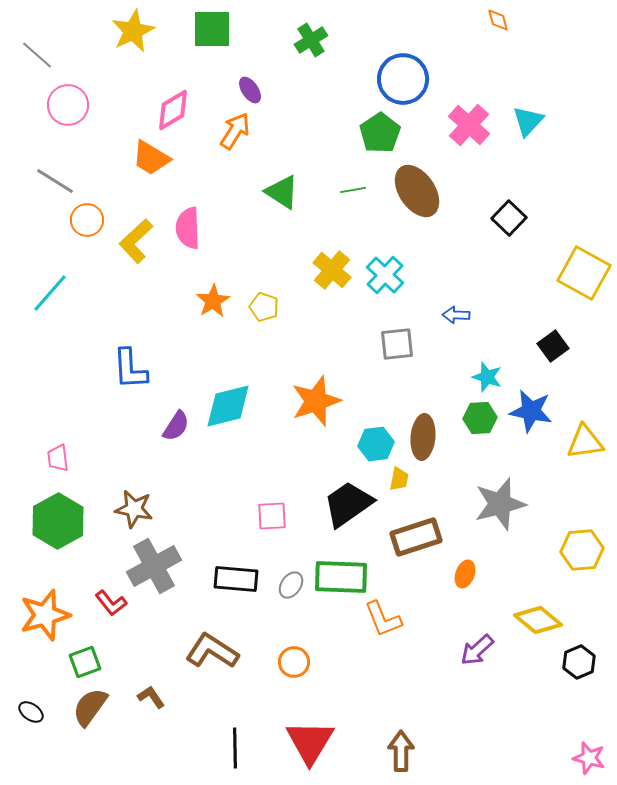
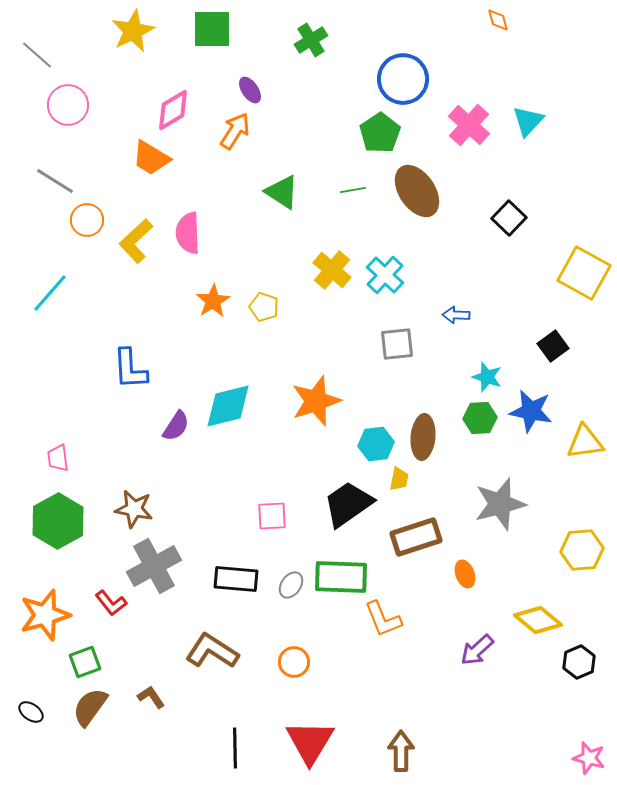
pink semicircle at (188, 228): moved 5 px down
orange ellipse at (465, 574): rotated 40 degrees counterclockwise
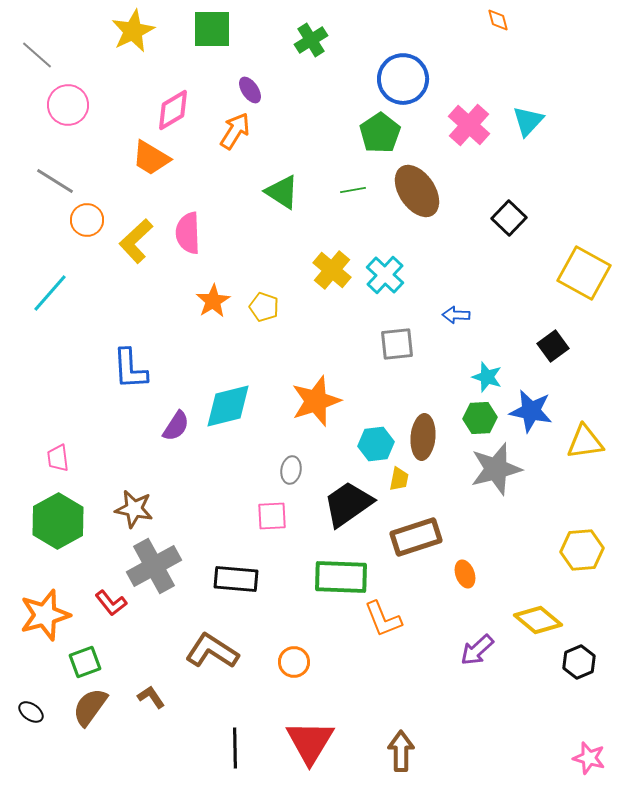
gray star at (500, 504): moved 4 px left, 35 px up
gray ellipse at (291, 585): moved 115 px up; rotated 24 degrees counterclockwise
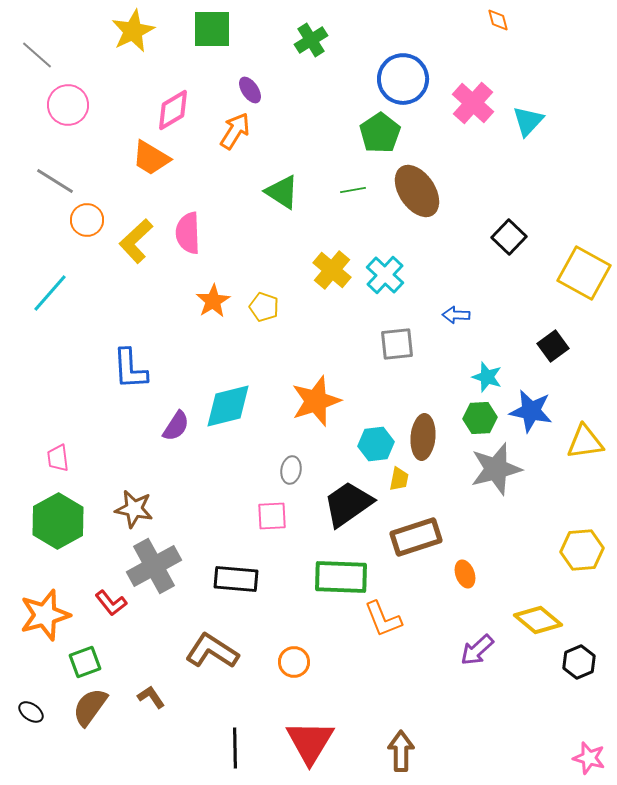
pink cross at (469, 125): moved 4 px right, 22 px up
black square at (509, 218): moved 19 px down
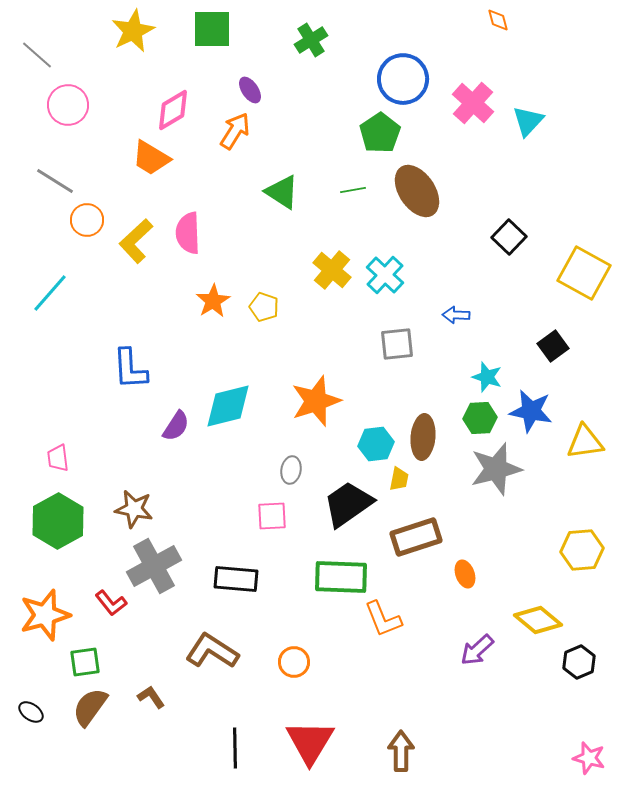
green square at (85, 662): rotated 12 degrees clockwise
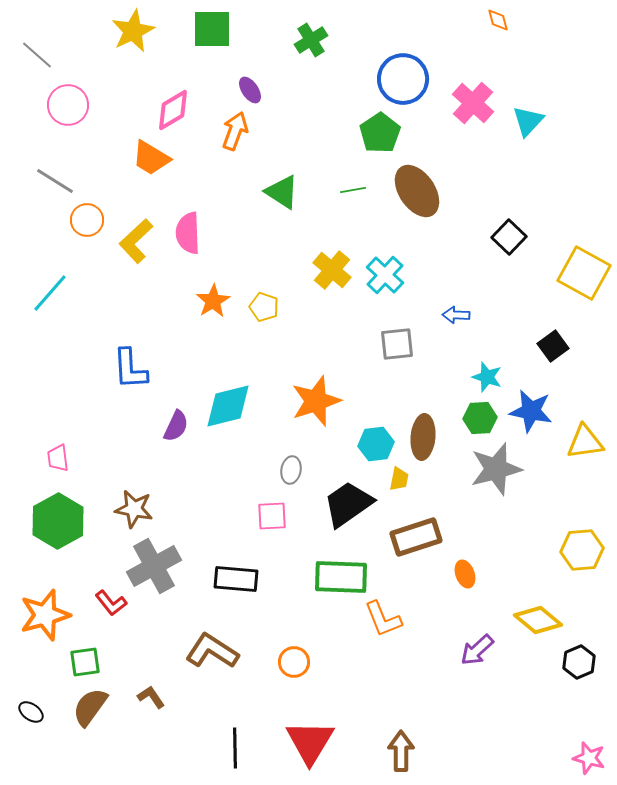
orange arrow at (235, 131): rotated 12 degrees counterclockwise
purple semicircle at (176, 426): rotated 8 degrees counterclockwise
